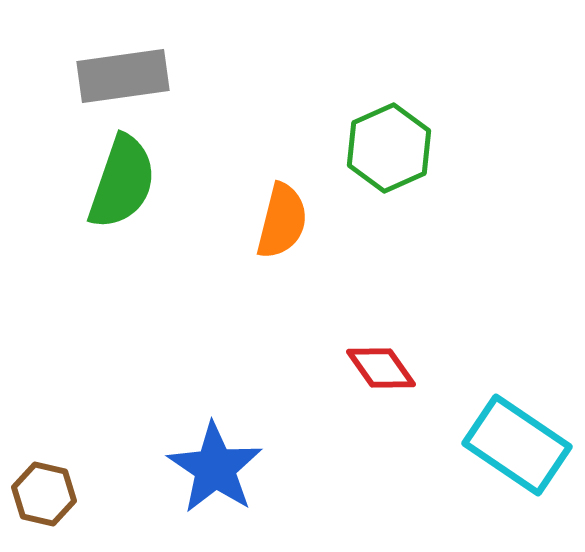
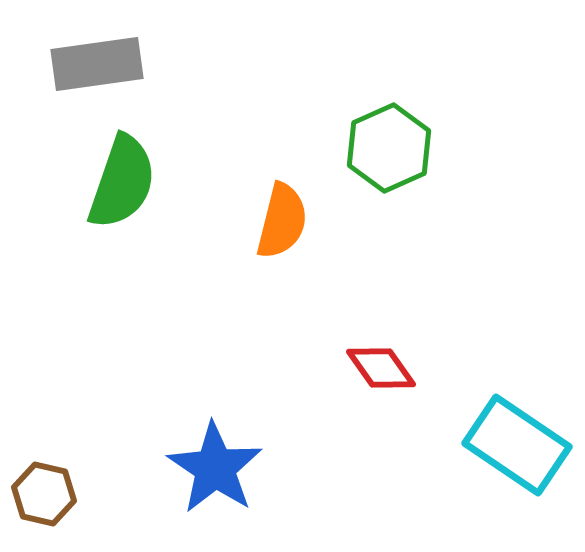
gray rectangle: moved 26 px left, 12 px up
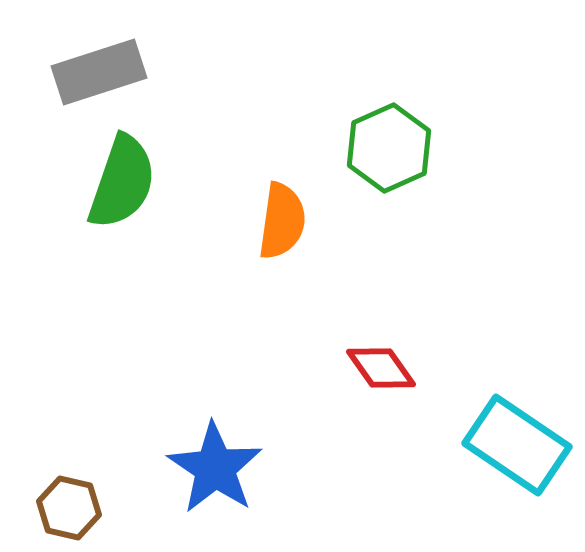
gray rectangle: moved 2 px right, 8 px down; rotated 10 degrees counterclockwise
orange semicircle: rotated 6 degrees counterclockwise
brown hexagon: moved 25 px right, 14 px down
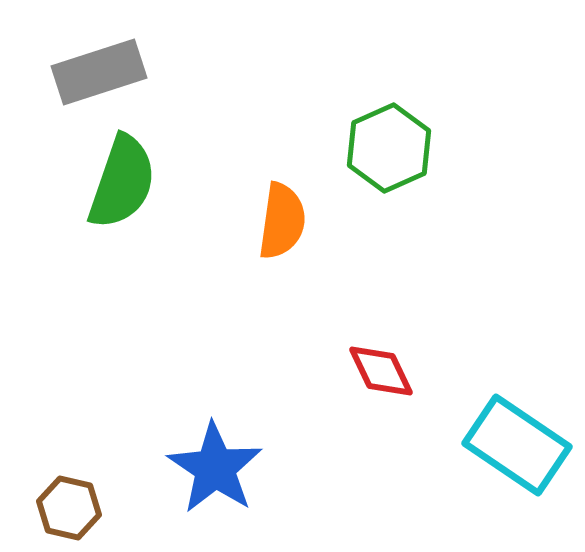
red diamond: moved 3 px down; rotated 10 degrees clockwise
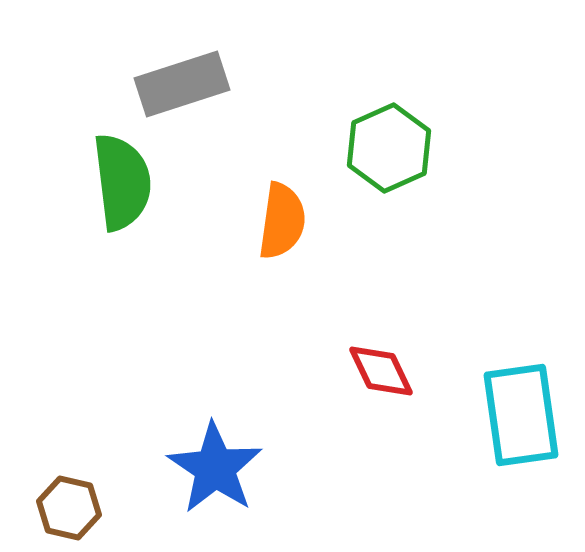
gray rectangle: moved 83 px right, 12 px down
green semicircle: rotated 26 degrees counterclockwise
cyan rectangle: moved 4 px right, 30 px up; rotated 48 degrees clockwise
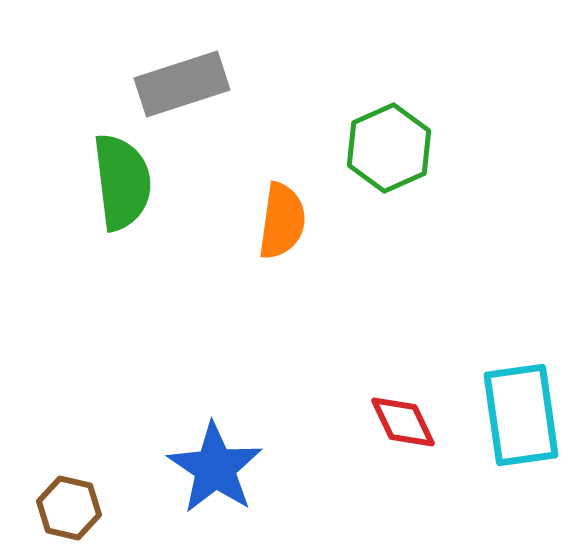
red diamond: moved 22 px right, 51 px down
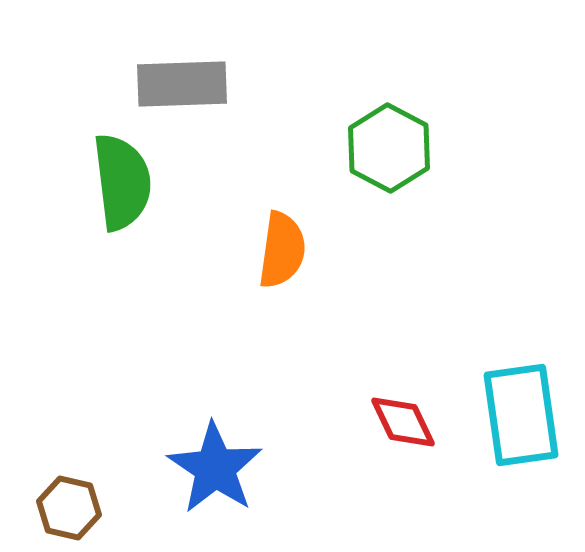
gray rectangle: rotated 16 degrees clockwise
green hexagon: rotated 8 degrees counterclockwise
orange semicircle: moved 29 px down
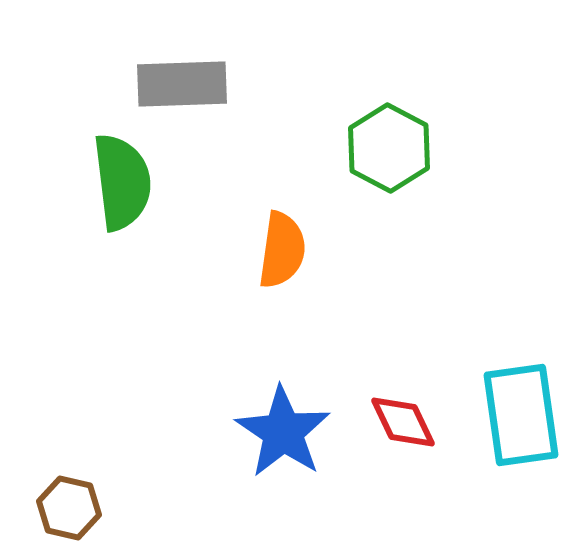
blue star: moved 68 px right, 36 px up
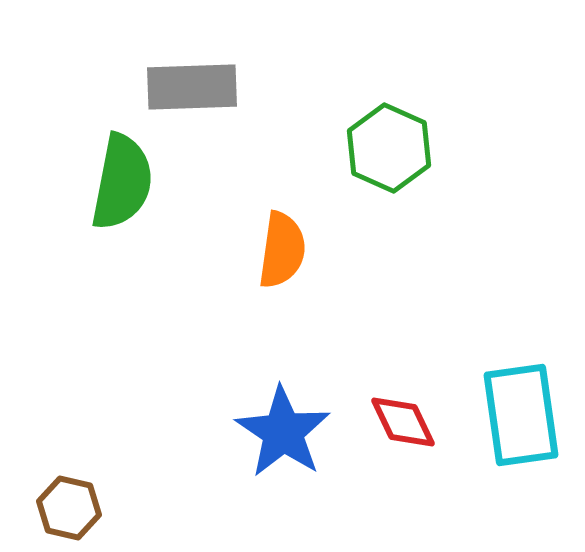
gray rectangle: moved 10 px right, 3 px down
green hexagon: rotated 4 degrees counterclockwise
green semicircle: rotated 18 degrees clockwise
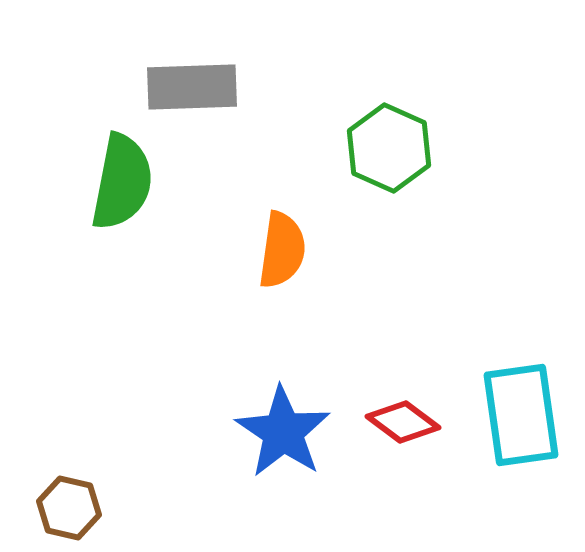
red diamond: rotated 28 degrees counterclockwise
